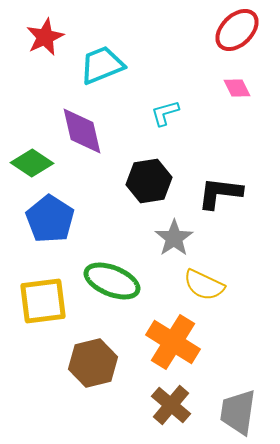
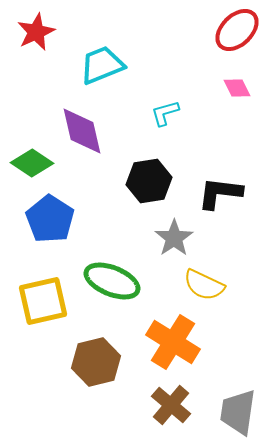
red star: moved 9 px left, 5 px up
yellow square: rotated 6 degrees counterclockwise
brown hexagon: moved 3 px right, 1 px up
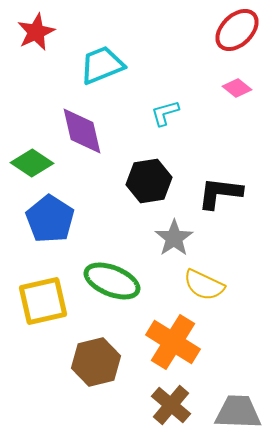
pink diamond: rotated 24 degrees counterclockwise
gray trapezoid: rotated 84 degrees clockwise
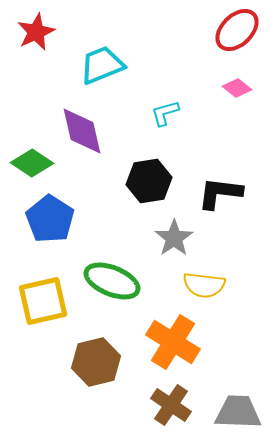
yellow semicircle: rotated 18 degrees counterclockwise
brown cross: rotated 6 degrees counterclockwise
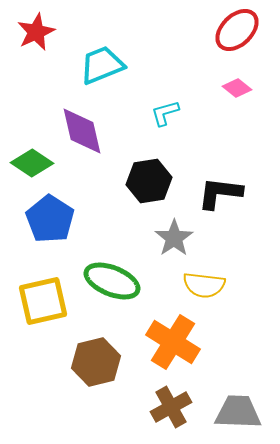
brown cross: moved 2 px down; rotated 27 degrees clockwise
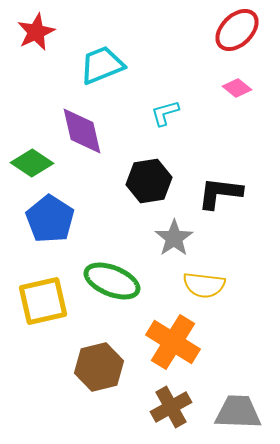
brown hexagon: moved 3 px right, 5 px down
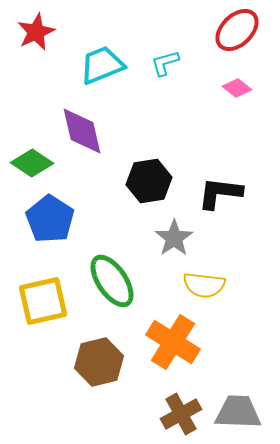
cyan L-shape: moved 50 px up
green ellipse: rotated 34 degrees clockwise
brown hexagon: moved 5 px up
brown cross: moved 10 px right, 7 px down
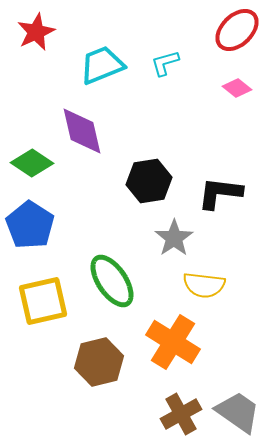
blue pentagon: moved 20 px left, 6 px down
gray trapezoid: rotated 33 degrees clockwise
